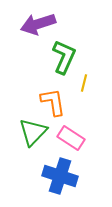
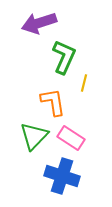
purple arrow: moved 1 px right, 1 px up
green triangle: moved 1 px right, 4 px down
blue cross: moved 2 px right
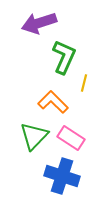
orange L-shape: rotated 36 degrees counterclockwise
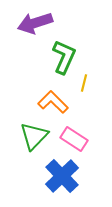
purple arrow: moved 4 px left
pink rectangle: moved 3 px right, 1 px down
blue cross: rotated 28 degrees clockwise
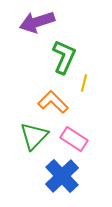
purple arrow: moved 2 px right, 1 px up
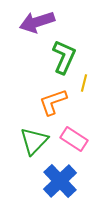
orange L-shape: rotated 64 degrees counterclockwise
green triangle: moved 5 px down
blue cross: moved 2 px left, 5 px down
